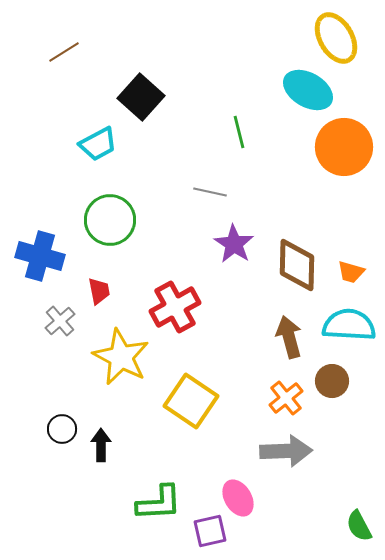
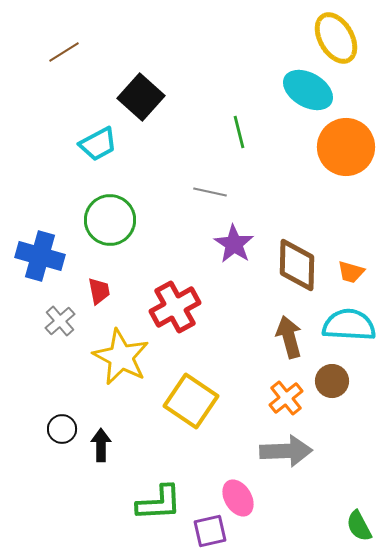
orange circle: moved 2 px right
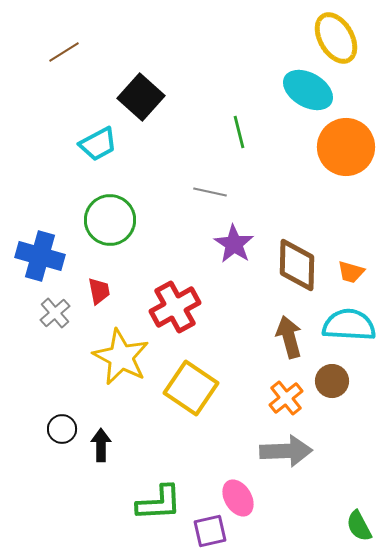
gray cross: moved 5 px left, 8 px up
yellow square: moved 13 px up
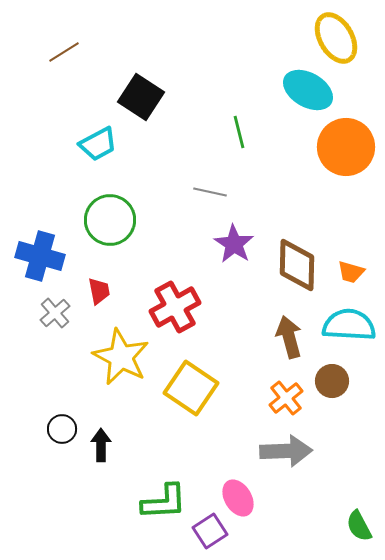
black square: rotated 9 degrees counterclockwise
green L-shape: moved 5 px right, 1 px up
purple square: rotated 20 degrees counterclockwise
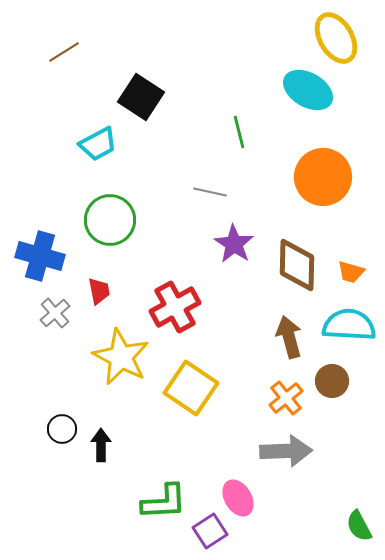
orange circle: moved 23 px left, 30 px down
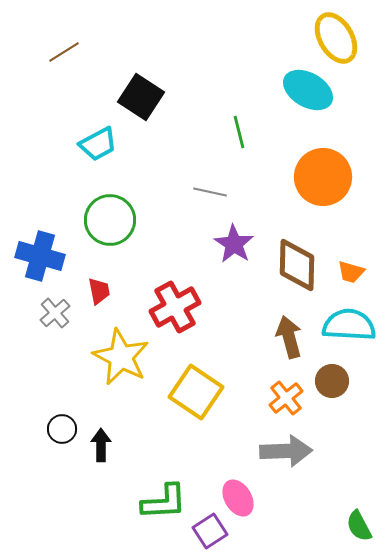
yellow square: moved 5 px right, 4 px down
